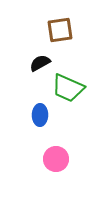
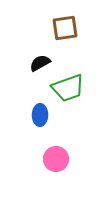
brown square: moved 5 px right, 2 px up
green trapezoid: rotated 44 degrees counterclockwise
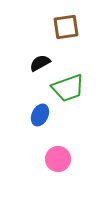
brown square: moved 1 px right, 1 px up
blue ellipse: rotated 25 degrees clockwise
pink circle: moved 2 px right
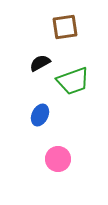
brown square: moved 1 px left
green trapezoid: moved 5 px right, 7 px up
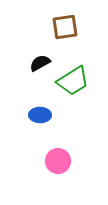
green trapezoid: rotated 12 degrees counterclockwise
blue ellipse: rotated 65 degrees clockwise
pink circle: moved 2 px down
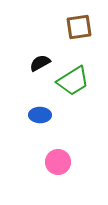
brown square: moved 14 px right
pink circle: moved 1 px down
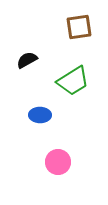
black semicircle: moved 13 px left, 3 px up
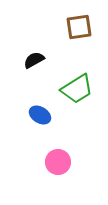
black semicircle: moved 7 px right
green trapezoid: moved 4 px right, 8 px down
blue ellipse: rotated 30 degrees clockwise
